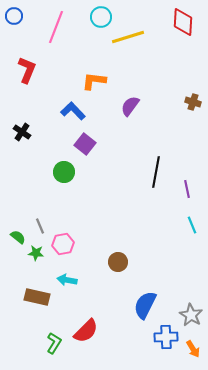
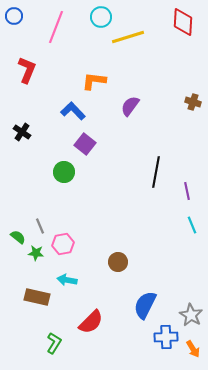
purple line: moved 2 px down
red semicircle: moved 5 px right, 9 px up
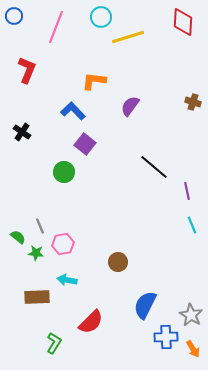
black line: moved 2 px left, 5 px up; rotated 60 degrees counterclockwise
brown rectangle: rotated 15 degrees counterclockwise
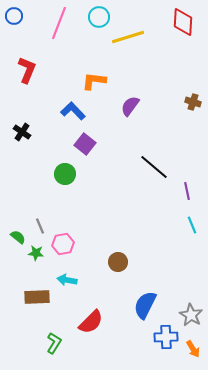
cyan circle: moved 2 px left
pink line: moved 3 px right, 4 px up
green circle: moved 1 px right, 2 px down
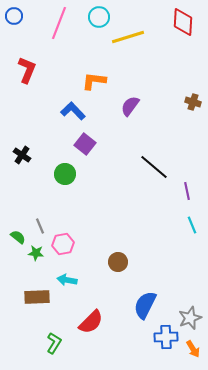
black cross: moved 23 px down
gray star: moved 1 px left, 3 px down; rotated 20 degrees clockwise
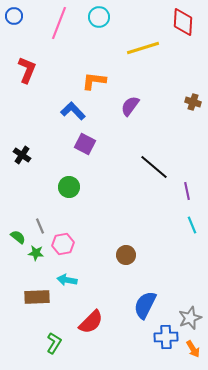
yellow line: moved 15 px right, 11 px down
purple square: rotated 10 degrees counterclockwise
green circle: moved 4 px right, 13 px down
brown circle: moved 8 px right, 7 px up
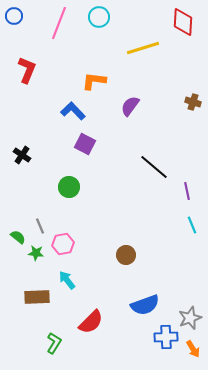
cyan arrow: rotated 42 degrees clockwise
blue semicircle: rotated 136 degrees counterclockwise
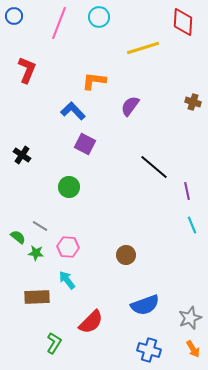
gray line: rotated 35 degrees counterclockwise
pink hexagon: moved 5 px right, 3 px down; rotated 15 degrees clockwise
blue cross: moved 17 px left, 13 px down; rotated 20 degrees clockwise
